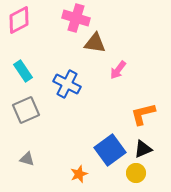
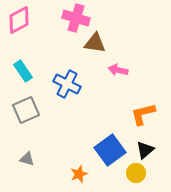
pink arrow: rotated 66 degrees clockwise
black triangle: moved 2 px right, 1 px down; rotated 18 degrees counterclockwise
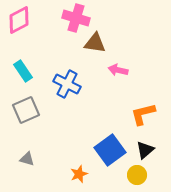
yellow circle: moved 1 px right, 2 px down
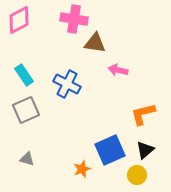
pink cross: moved 2 px left, 1 px down; rotated 8 degrees counterclockwise
cyan rectangle: moved 1 px right, 4 px down
blue square: rotated 12 degrees clockwise
orange star: moved 3 px right, 5 px up
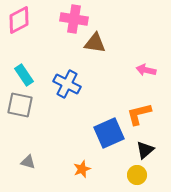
pink arrow: moved 28 px right
gray square: moved 6 px left, 5 px up; rotated 36 degrees clockwise
orange L-shape: moved 4 px left
blue square: moved 1 px left, 17 px up
gray triangle: moved 1 px right, 3 px down
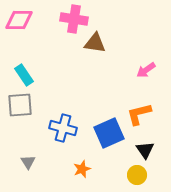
pink diamond: rotated 28 degrees clockwise
pink arrow: rotated 48 degrees counterclockwise
blue cross: moved 4 px left, 44 px down; rotated 12 degrees counterclockwise
gray square: rotated 16 degrees counterclockwise
black triangle: rotated 24 degrees counterclockwise
gray triangle: rotated 42 degrees clockwise
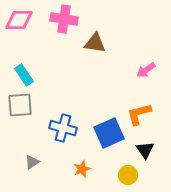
pink cross: moved 10 px left
gray triangle: moved 4 px right; rotated 28 degrees clockwise
yellow circle: moved 9 px left
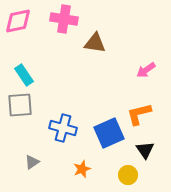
pink diamond: moved 1 px left, 1 px down; rotated 12 degrees counterclockwise
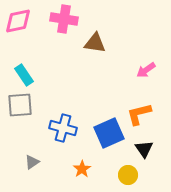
black triangle: moved 1 px left, 1 px up
orange star: rotated 12 degrees counterclockwise
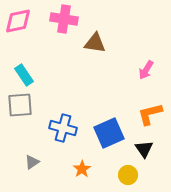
pink arrow: rotated 24 degrees counterclockwise
orange L-shape: moved 11 px right
